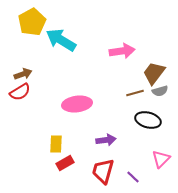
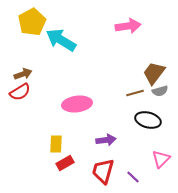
pink arrow: moved 6 px right, 25 px up
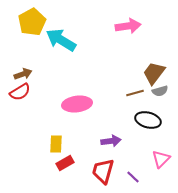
purple arrow: moved 5 px right, 1 px down
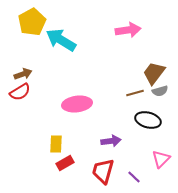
pink arrow: moved 4 px down
purple line: moved 1 px right
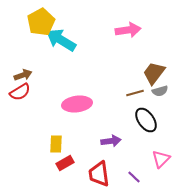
yellow pentagon: moved 9 px right
brown arrow: moved 1 px down
black ellipse: moved 2 px left; rotated 40 degrees clockwise
red trapezoid: moved 4 px left, 3 px down; rotated 24 degrees counterclockwise
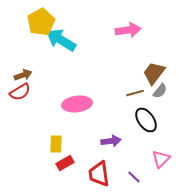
gray semicircle: rotated 35 degrees counterclockwise
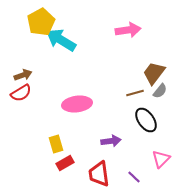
red semicircle: moved 1 px right, 1 px down
yellow rectangle: rotated 18 degrees counterclockwise
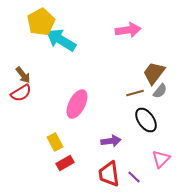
brown arrow: rotated 72 degrees clockwise
pink ellipse: rotated 56 degrees counterclockwise
yellow rectangle: moved 1 px left, 2 px up; rotated 12 degrees counterclockwise
red trapezoid: moved 10 px right
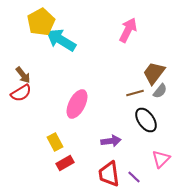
pink arrow: rotated 55 degrees counterclockwise
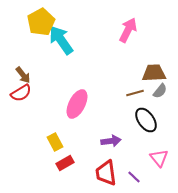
cyan arrow: rotated 24 degrees clockwise
brown trapezoid: rotated 50 degrees clockwise
pink triangle: moved 2 px left, 1 px up; rotated 24 degrees counterclockwise
red trapezoid: moved 3 px left, 1 px up
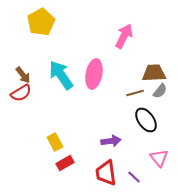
pink arrow: moved 4 px left, 6 px down
cyan arrow: moved 35 px down
pink ellipse: moved 17 px right, 30 px up; rotated 16 degrees counterclockwise
